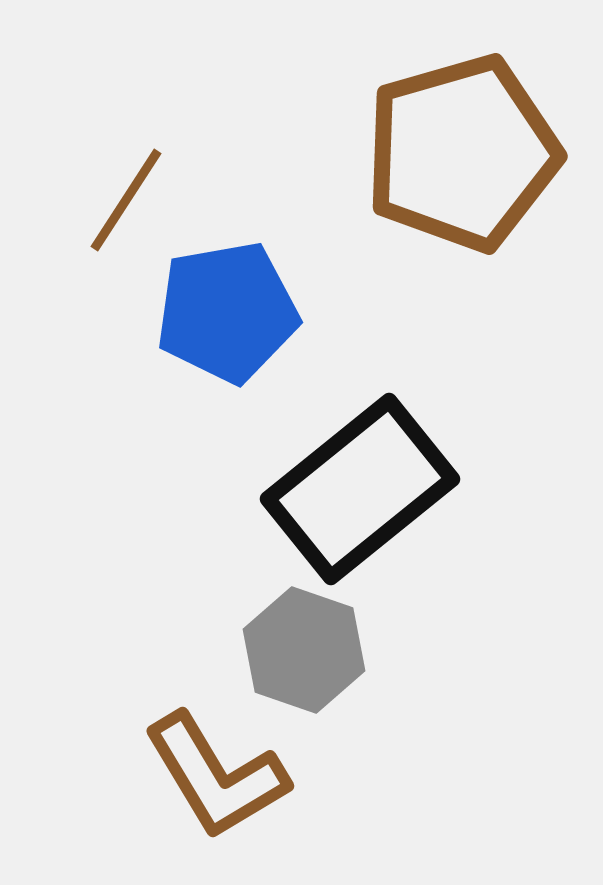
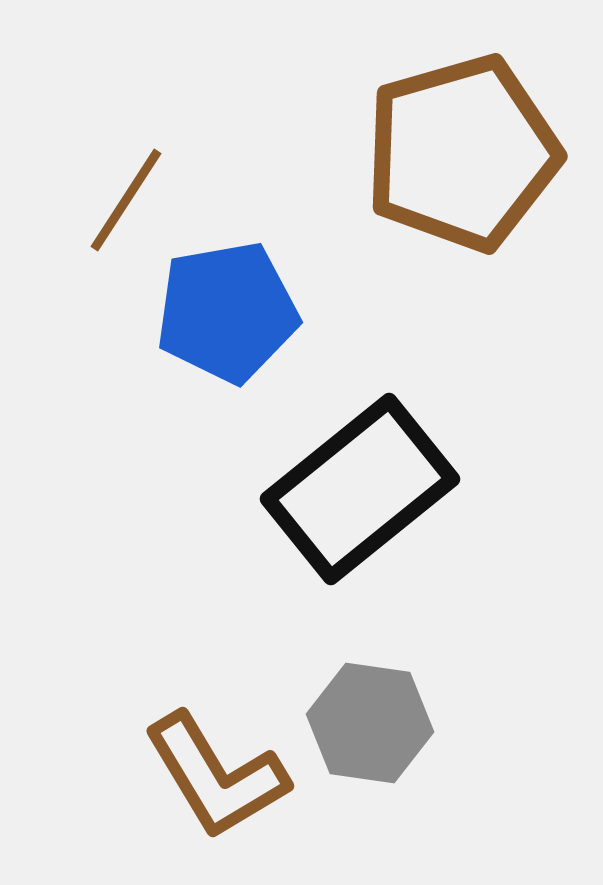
gray hexagon: moved 66 px right, 73 px down; rotated 11 degrees counterclockwise
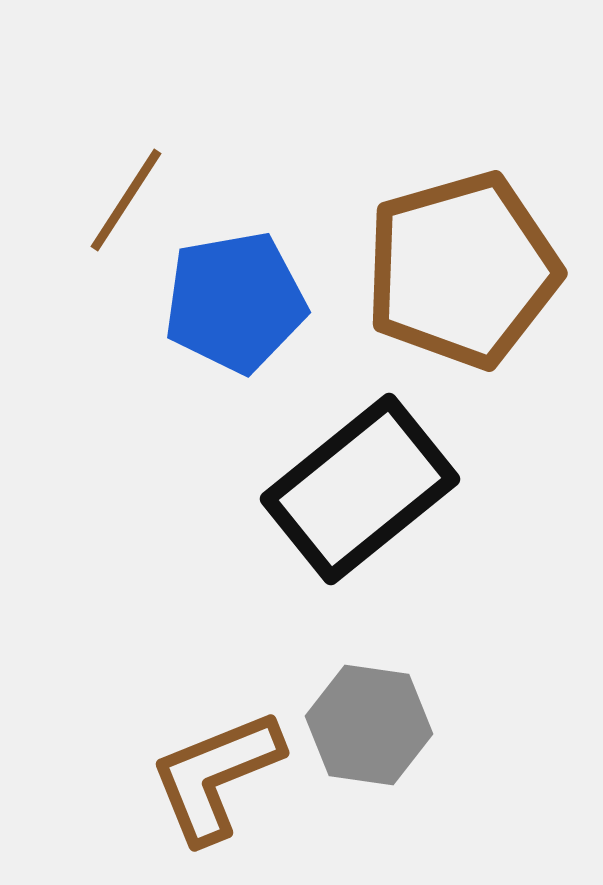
brown pentagon: moved 117 px down
blue pentagon: moved 8 px right, 10 px up
gray hexagon: moved 1 px left, 2 px down
brown L-shape: rotated 99 degrees clockwise
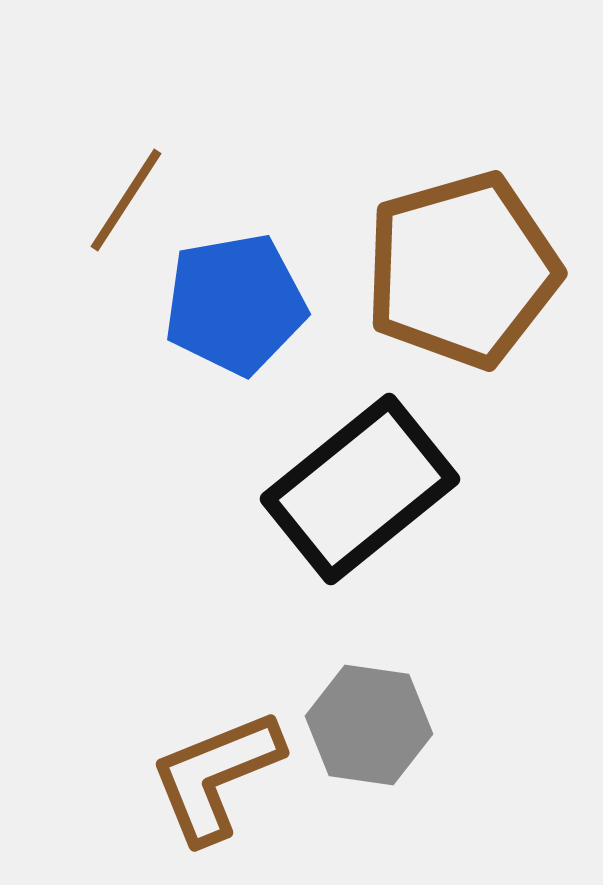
blue pentagon: moved 2 px down
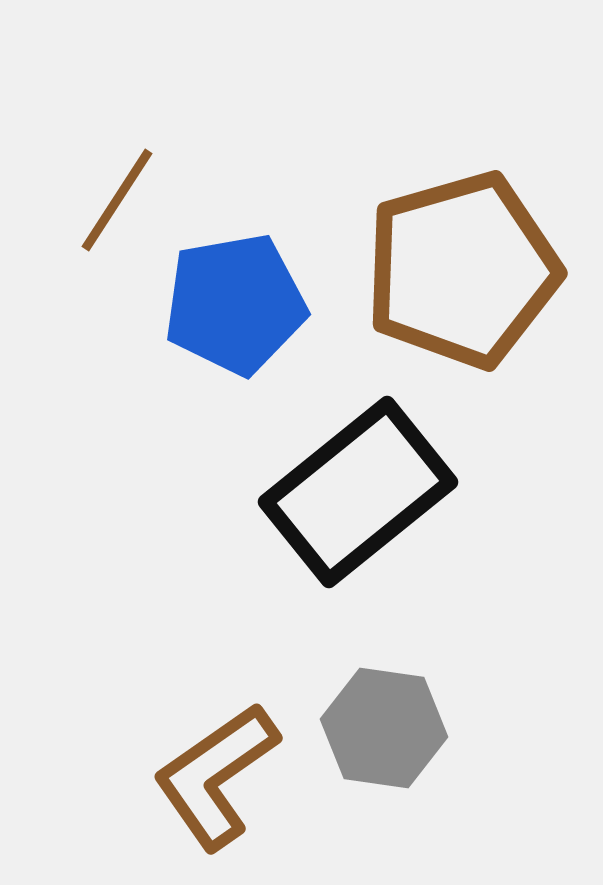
brown line: moved 9 px left
black rectangle: moved 2 px left, 3 px down
gray hexagon: moved 15 px right, 3 px down
brown L-shape: rotated 13 degrees counterclockwise
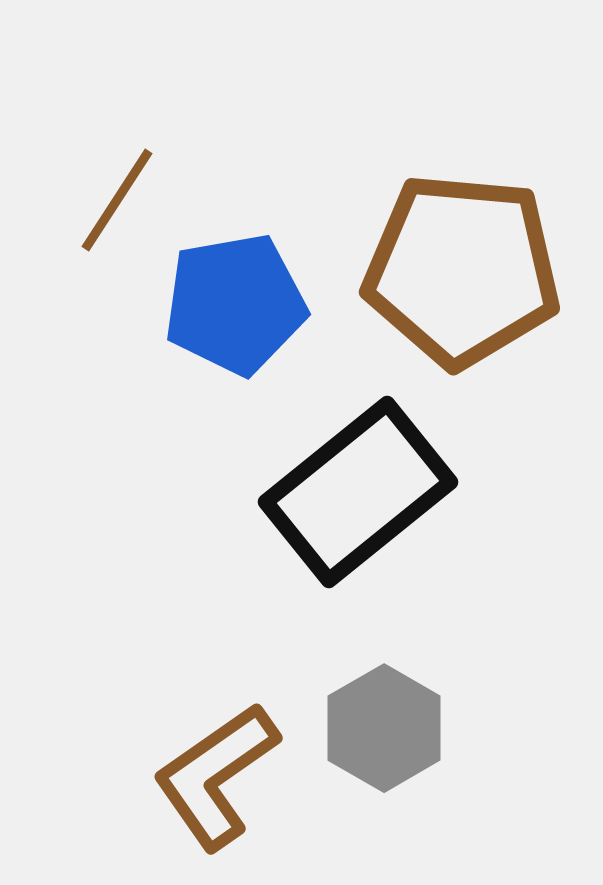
brown pentagon: rotated 21 degrees clockwise
gray hexagon: rotated 22 degrees clockwise
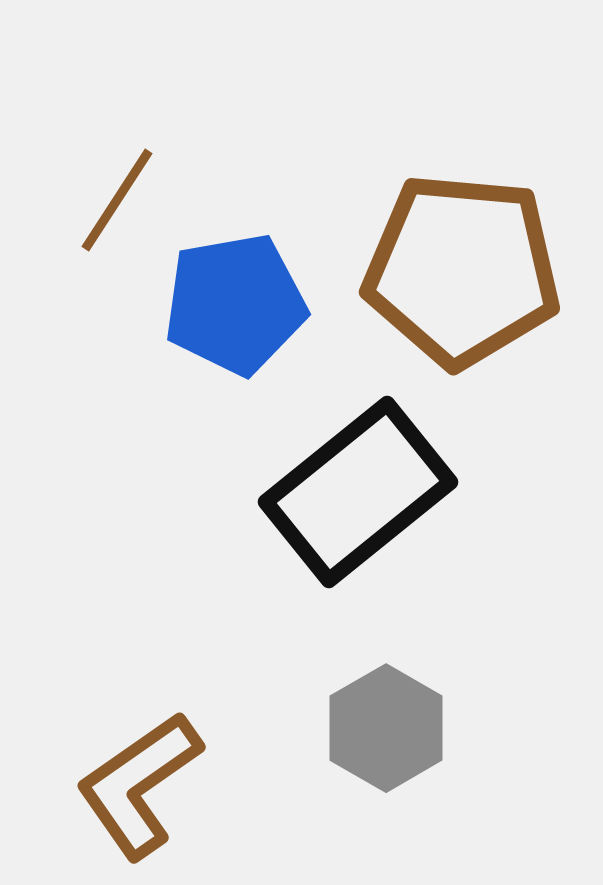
gray hexagon: moved 2 px right
brown L-shape: moved 77 px left, 9 px down
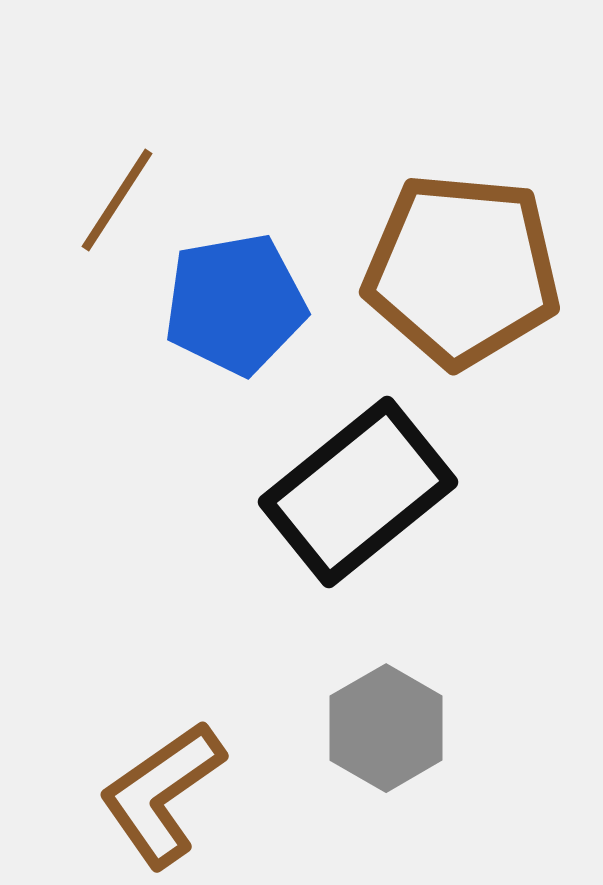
brown L-shape: moved 23 px right, 9 px down
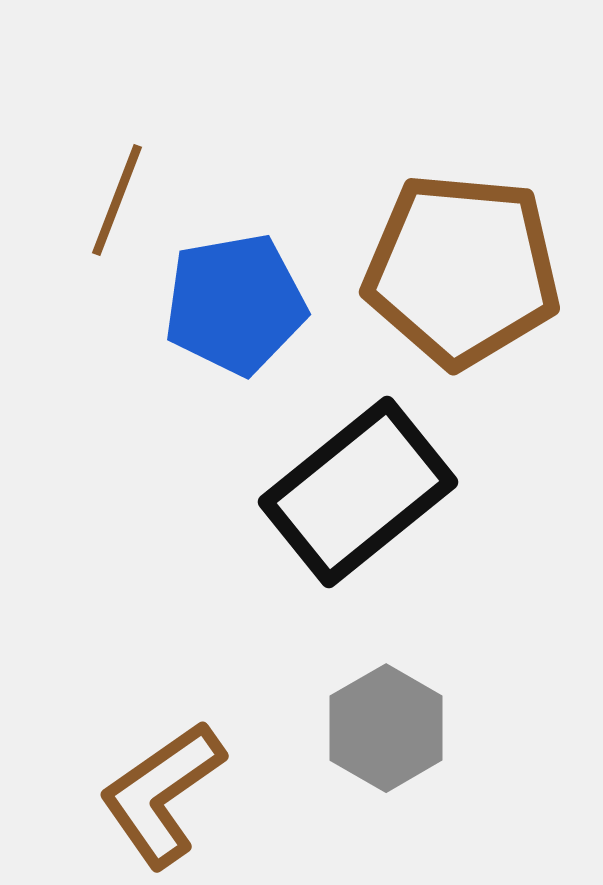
brown line: rotated 12 degrees counterclockwise
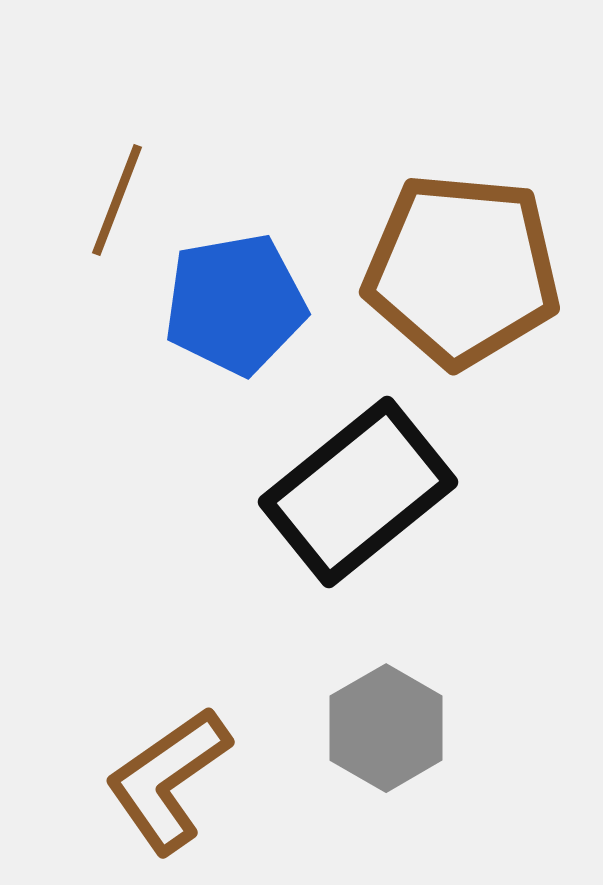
brown L-shape: moved 6 px right, 14 px up
